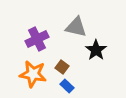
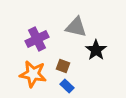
brown square: moved 1 px right, 1 px up; rotated 16 degrees counterclockwise
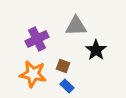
gray triangle: moved 1 px up; rotated 15 degrees counterclockwise
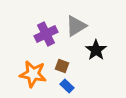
gray triangle: rotated 30 degrees counterclockwise
purple cross: moved 9 px right, 5 px up
brown square: moved 1 px left
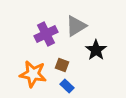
brown square: moved 1 px up
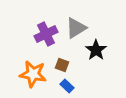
gray triangle: moved 2 px down
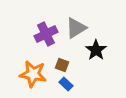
blue rectangle: moved 1 px left, 2 px up
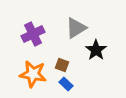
purple cross: moved 13 px left
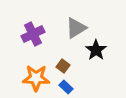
brown square: moved 1 px right, 1 px down; rotated 16 degrees clockwise
orange star: moved 3 px right, 4 px down; rotated 8 degrees counterclockwise
blue rectangle: moved 3 px down
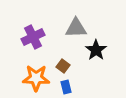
gray triangle: rotated 30 degrees clockwise
purple cross: moved 3 px down
blue rectangle: rotated 32 degrees clockwise
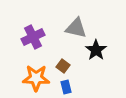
gray triangle: rotated 15 degrees clockwise
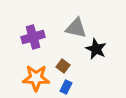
purple cross: rotated 10 degrees clockwise
black star: moved 1 px up; rotated 10 degrees counterclockwise
blue rectangle: rotated 40 degrees clockwise
